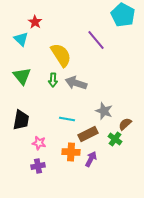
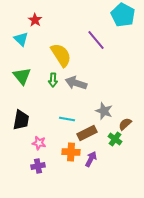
red star: moved 2 px up
brown rectangle: moved 1 px left, 1 px up
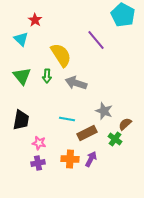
green arrow: moved 6 px left, 4 px up
orange cross: moved 1 px left, 7 px down
purple cross: moved 3 px up
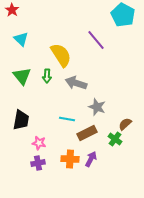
red star: moved 23 px left, 10 px up
gray star: moved 7 px left, 4 px up
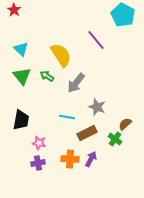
red star: moved 2 px right
cyan triangle: moved 10 px down
green arrow: rotated 120 degrees clockwise
gray arrow: rotated 70 degrees counterclockwise
cyan line: moved 2 px up
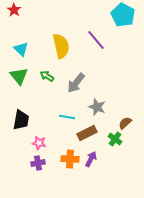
yellow semicircle: moved 9 px up; rotated 20 degrees clockwise
green triangle: moved 3 px left
brown semicircle: moved 1 px up
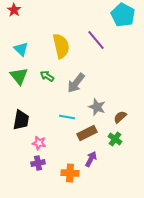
brown semicircle: moved 5 px left, 6 px up
orange cross: moved 14 px down
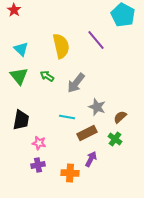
purple cross: moved 2 px down
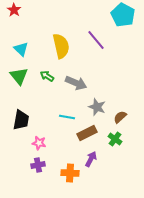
gray arrow: rotated 105 degrees counterclockwise
